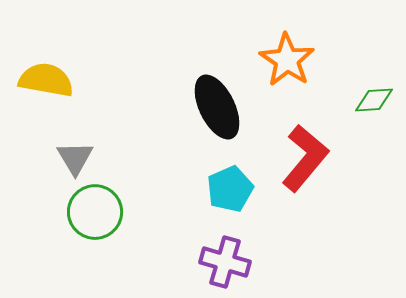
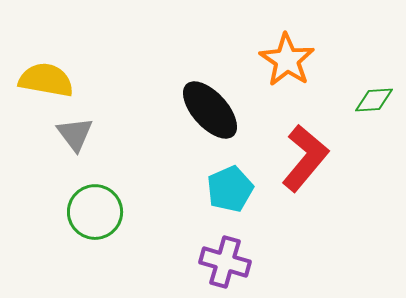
black ellipse: moved 7 px left, 3 px down; rotated 16 degrees counterclockwise
gray triangle: moved 24 px up; rotated 6 degrees counterclockwise
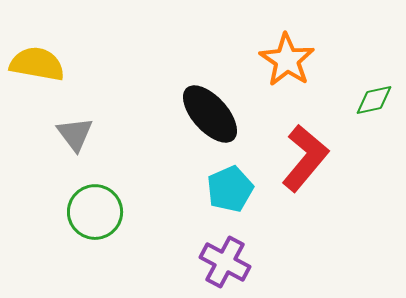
yellow semicircle: moved 9 px left, 16 px up
green diamond: rotated 9 degrees counterclockwise
black ellipse: moved 4 px down
purple cross: rotated 12 degrees clockwise
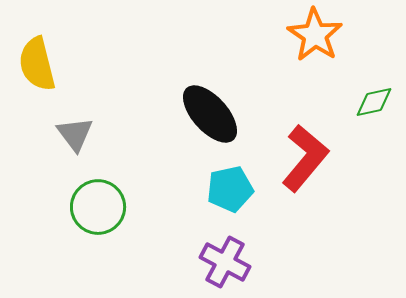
orange star: moved 28 px right, 25 px up
yellow semicircle: rotated 114 degrees counterclockwise
green diamond: moved 2 px down
cyan pentagon: rotated 12 degrees clockwise
green circle: moved 3 px right, 5 px up
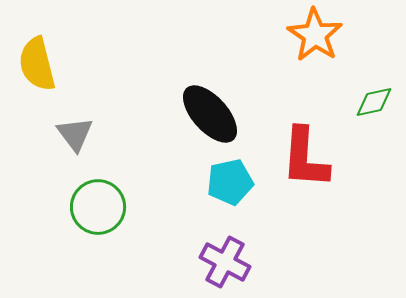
red L-shape: rotated 144 degrees clockwise
cyan pentagon: moved 7 px up
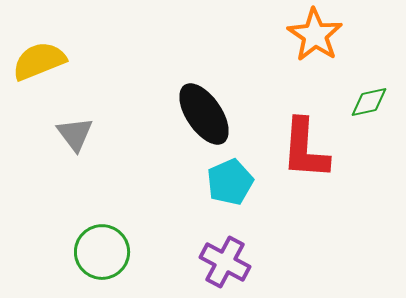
yellow semicircle: moved 2 px right, 3 px up; rotated 82 degrees clockwise
green diamond: moved 5 px left
black ellipse: moved 6 px left; rotated 8 degrees clockwise
red L-shape: moved 9 px up
cyan pentagon: rotated 12 degrees counterclockwise
green circle: moved 4 px right, 45 px down
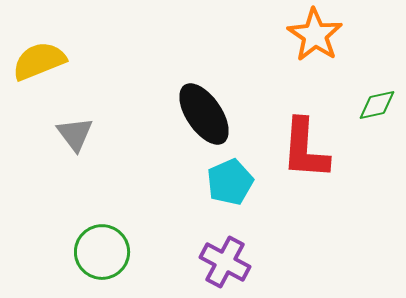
green diamond: moved 8 px right, 3 px down
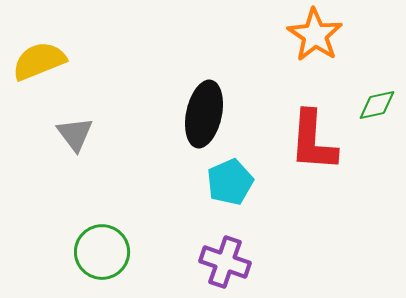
black ellipse: rotated 46 degrees clockwise
red L-shape: moved 8 px right, 8 px up
purple cross: rotated 9 degrees counterclockwise
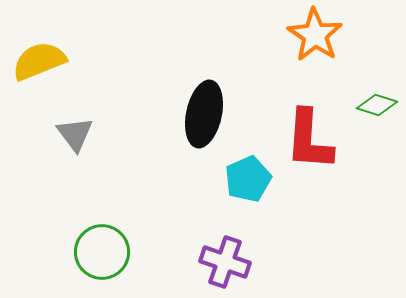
green diamond: rotated 30 degrees clockwise
red L-shape: moved 4 px left, 1 px up
cyan pentagon: moved 18 px right, 3 px up
